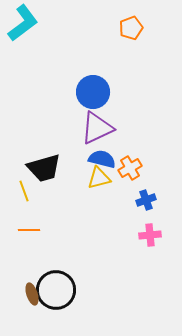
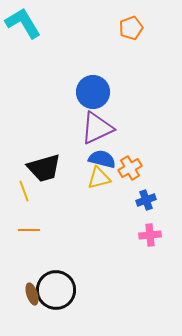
cyan L-shape: rotated 84 degrees counterclockwise
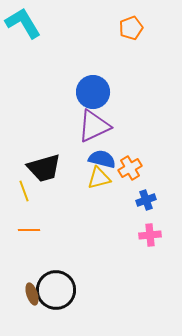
purple triangle: moved 3 px left, 2 px up
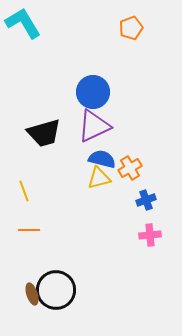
black trapezoid: moved 35 px up
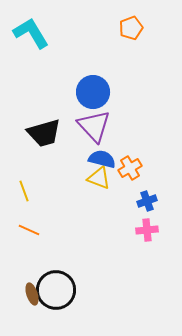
cyan L-shape: moved 8 px right, 10 px down
purple triangle: rotated 48 degrees counterclockwise
yellow triangle: rotated 35 degrees clockwise
blue cross: moved 1 px right, 1 px down
orange line: rotated 25 degrees clockwise
pink cross: moved 3 px left, 5 px up
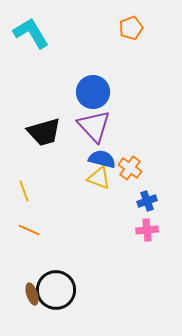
black trapezoid: moved 1 px up
orange cross: rotated 25 degrees counterclockwise
